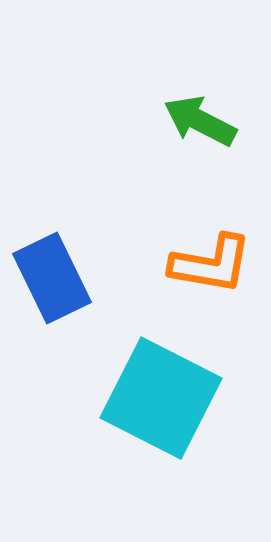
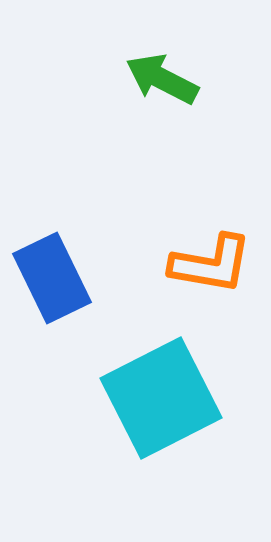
green arrow: moved 38 px left, 42 px up
cyan square: rotated 36 degrees clockwise
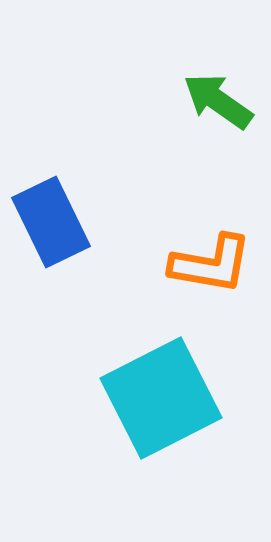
green arrow: moved 56 px right, 22 px down; rotated 8 degrees clockwise
blue rectangle: moved 1 px left, 56 px up
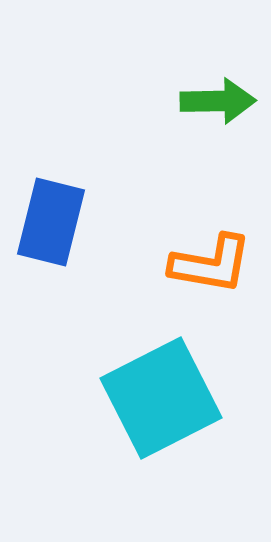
green arrow: rotated 144 degrees clockwise
blue rectangle: rotated 40 degrees clockwise
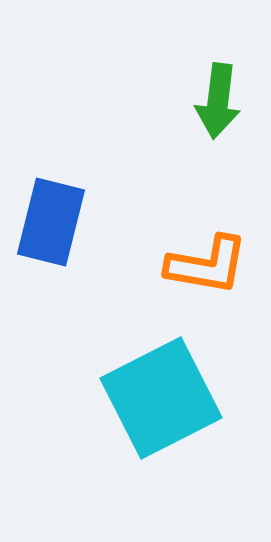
green arrow: rotated 98 degrees clockwise
orange L-shape: moved 4 px left, 1 px down
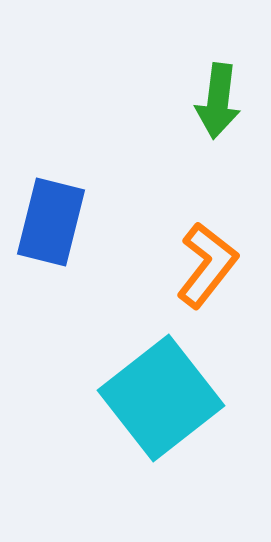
orange L-shape: rotated 62 degrees counterclockwise
cyan square: rotated 11 degrees counterclockwise
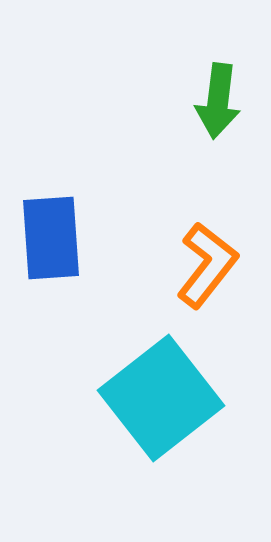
blue rectangle: moved 16 px down; rotated 18 degrees counterclockwise
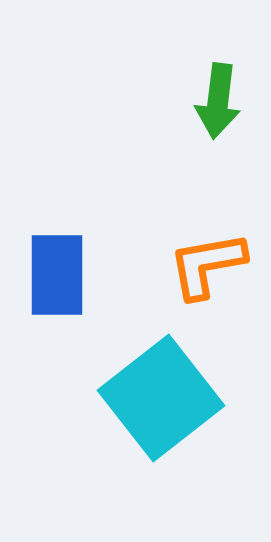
blue rectangle: moved 6 px right, 37 px down; rotated 4 degrees clockwise
orange L-shape: rotated 138 degrees counterclockwise
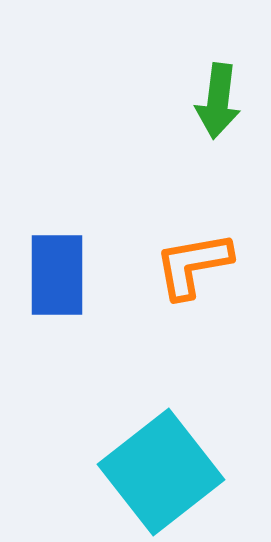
orange L-shape: moved 14 px left
cyan square: moved 74 px down
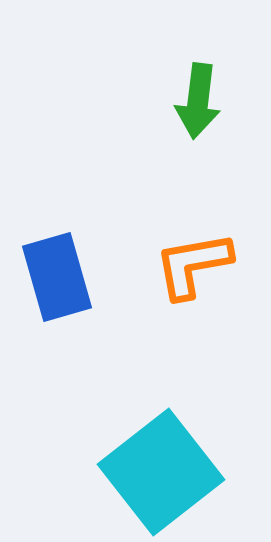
green arrow: moved 20 px left
blue rectangle: moved 2 px down; rotated 16 degrees counterclockwise
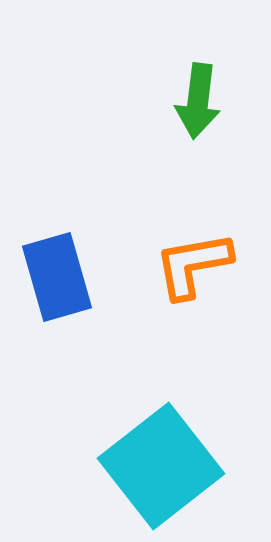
cyan square: moved 6 px up
